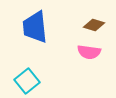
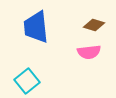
blue trapezoid: moved 1 px right
pink semicircle: rotated 15 degrees counterclockwise
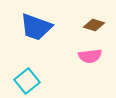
blue trapezoid: rotated 64 degrees counterclockwise
pink semicircle: moved 1 px right, 4 px down
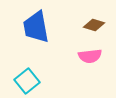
blue trapezoid: rotated 60 degrees clockwise
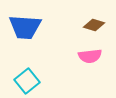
blue trapezoid: moved 11 px left; rotated 76 degrees counterclockwise
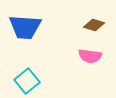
pink semicircle: rotated 15 degrees clockwise
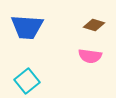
blue trapezoid: moved 2 px right
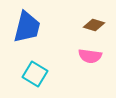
blue trapezoid: rotated 80 degrees counterclockwise
cyan square: moved 8 px right, 7 px up; rotated 20 degrees counterclockwise
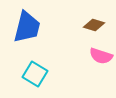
pink semicircle: moved 11 px right; rotated 10 degrees clockwise
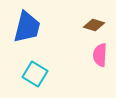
pink semicircle: moved 1 px left, 1 px up; rotated 75 degrees clockwise
